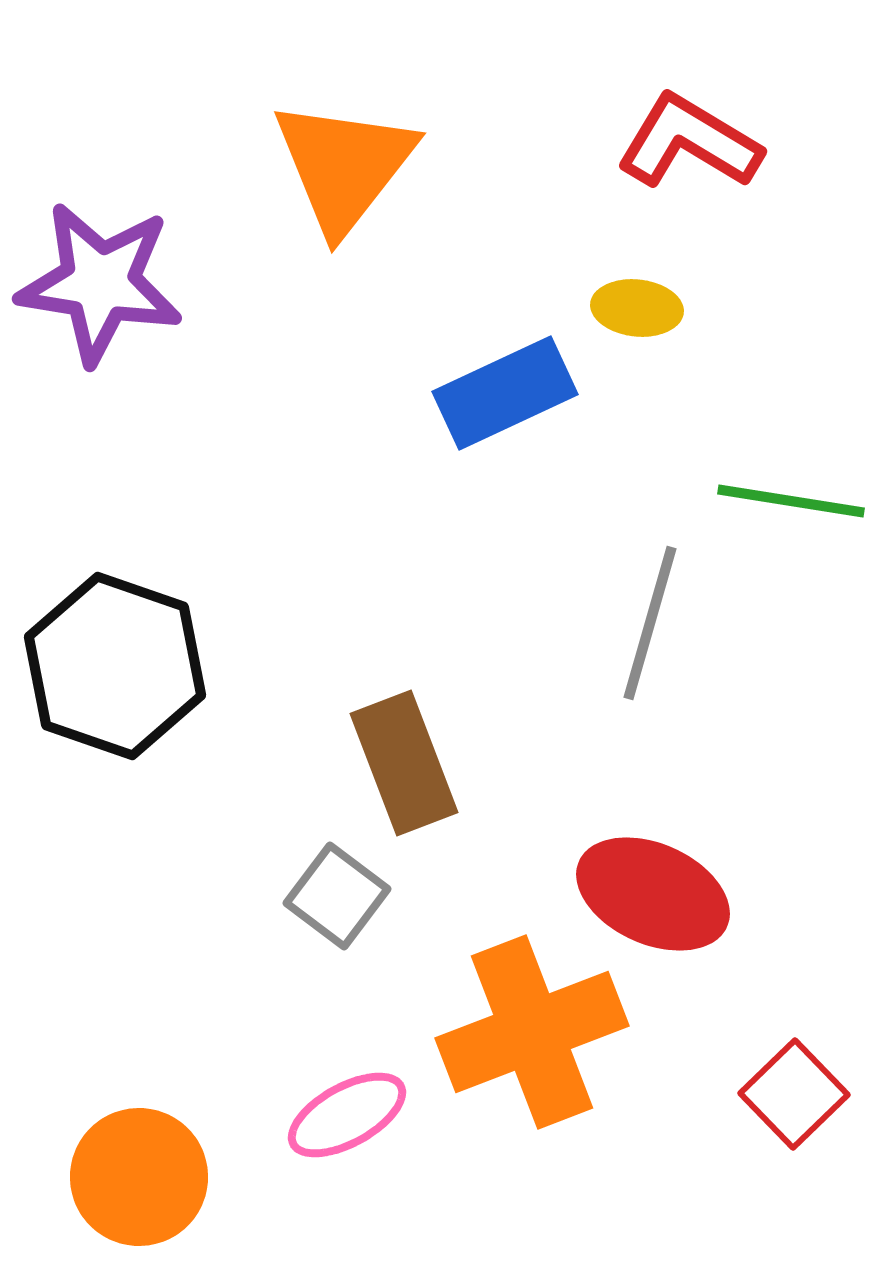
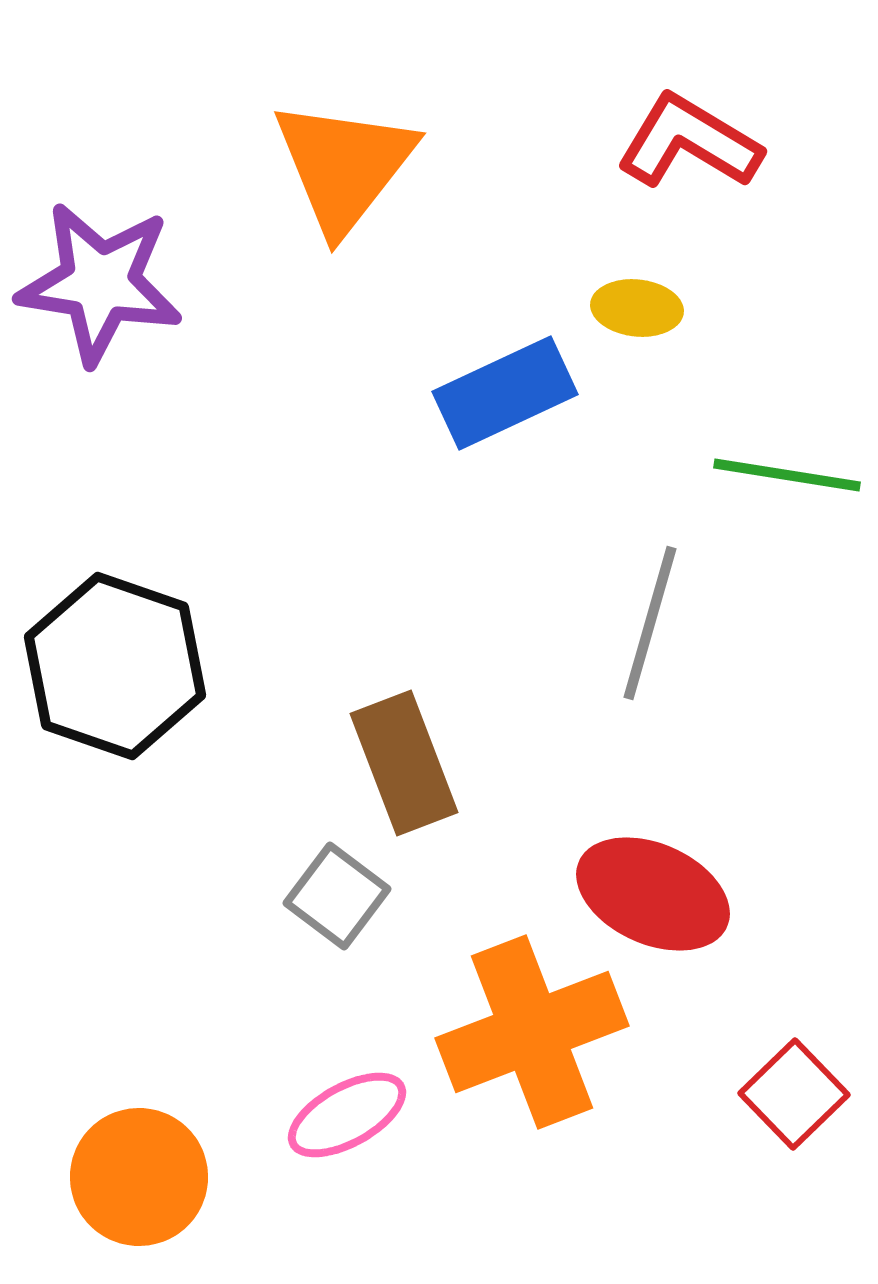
green line: moved 4 px left, 26 px up
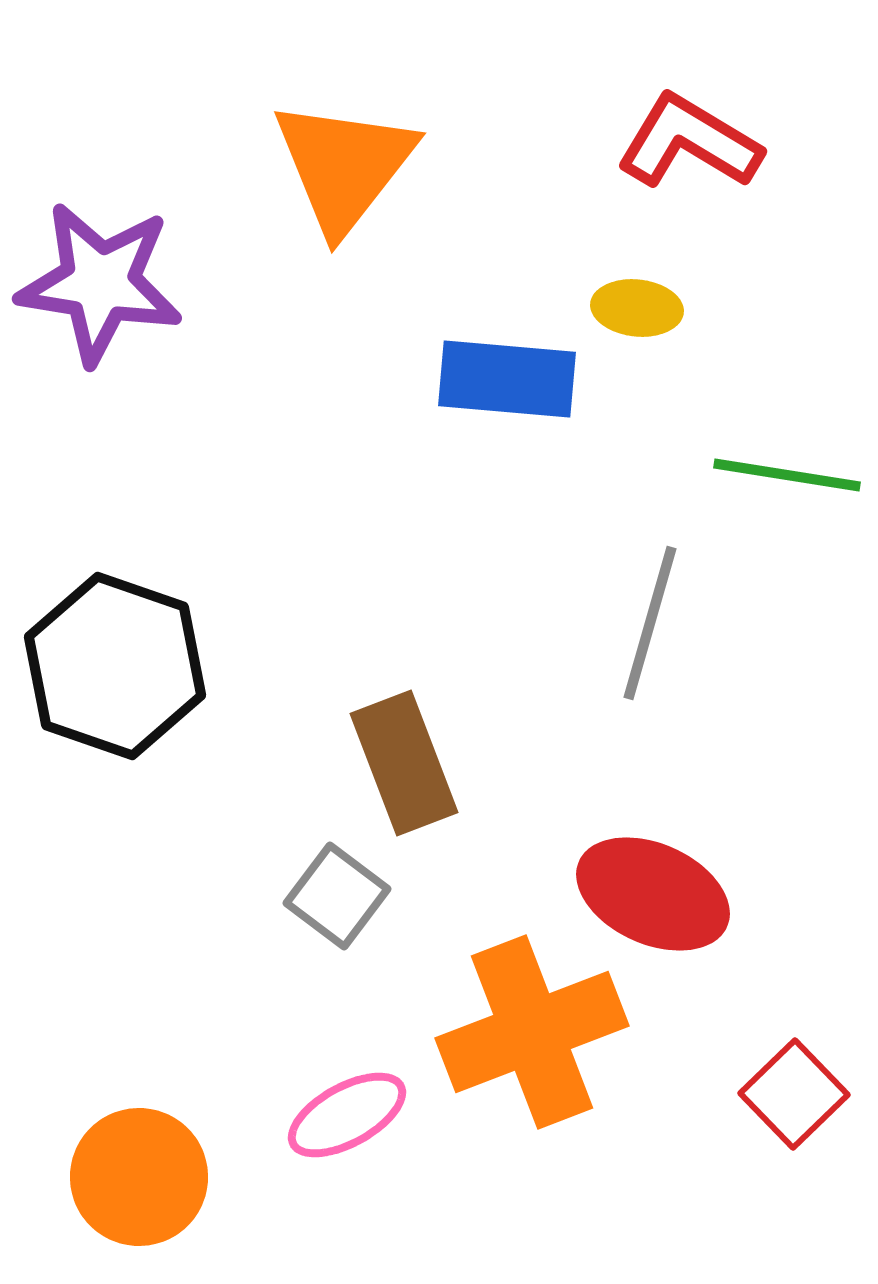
blue rectangle: moved 2 px right, 14 px up; rotated 30 degrees clockwise
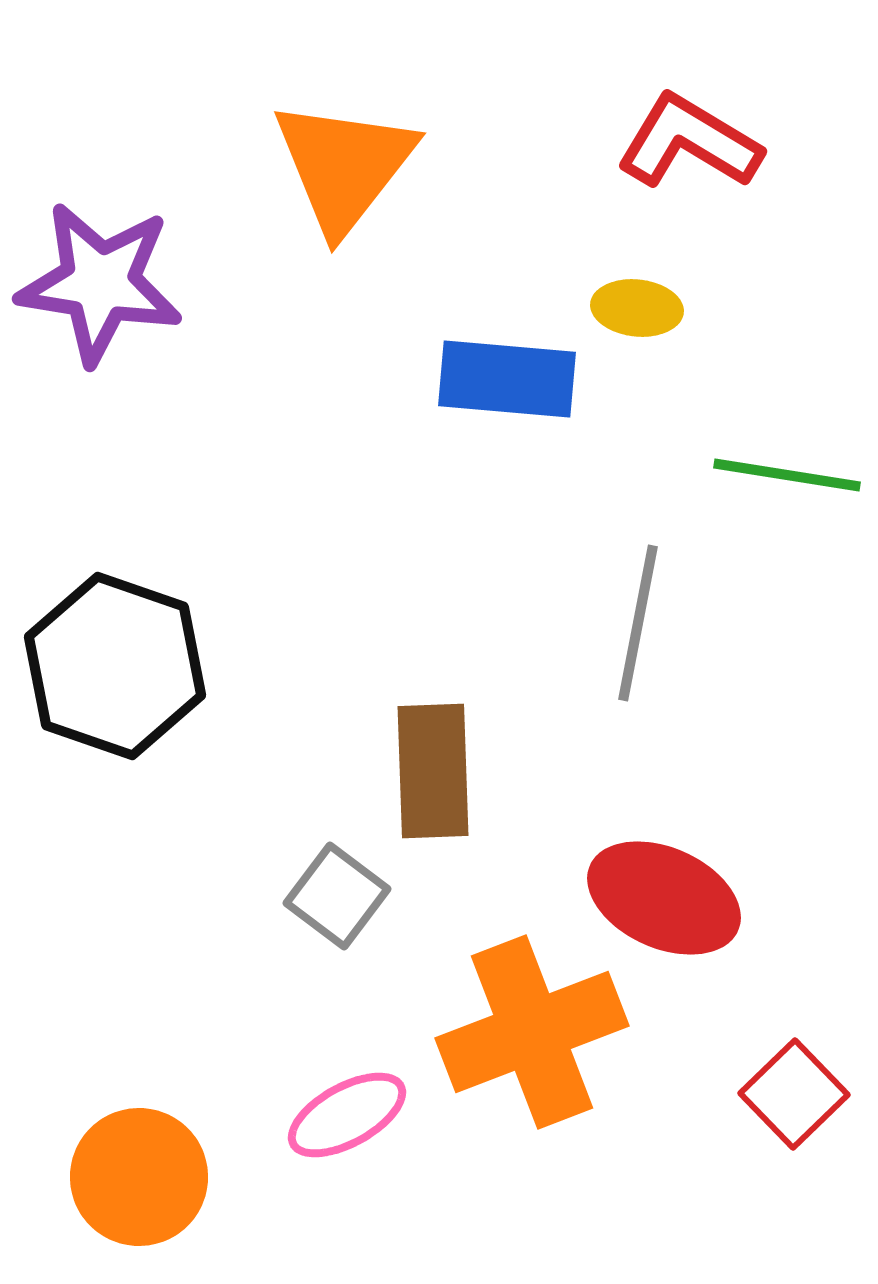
gray line: moved 12 px left; rotated 5 degrees counterclockwise
brown rectangle: moved 29 px right, 8 px down; rotated 19 degrees clockwise
red ellipse: moved 11 px right, 4 px down
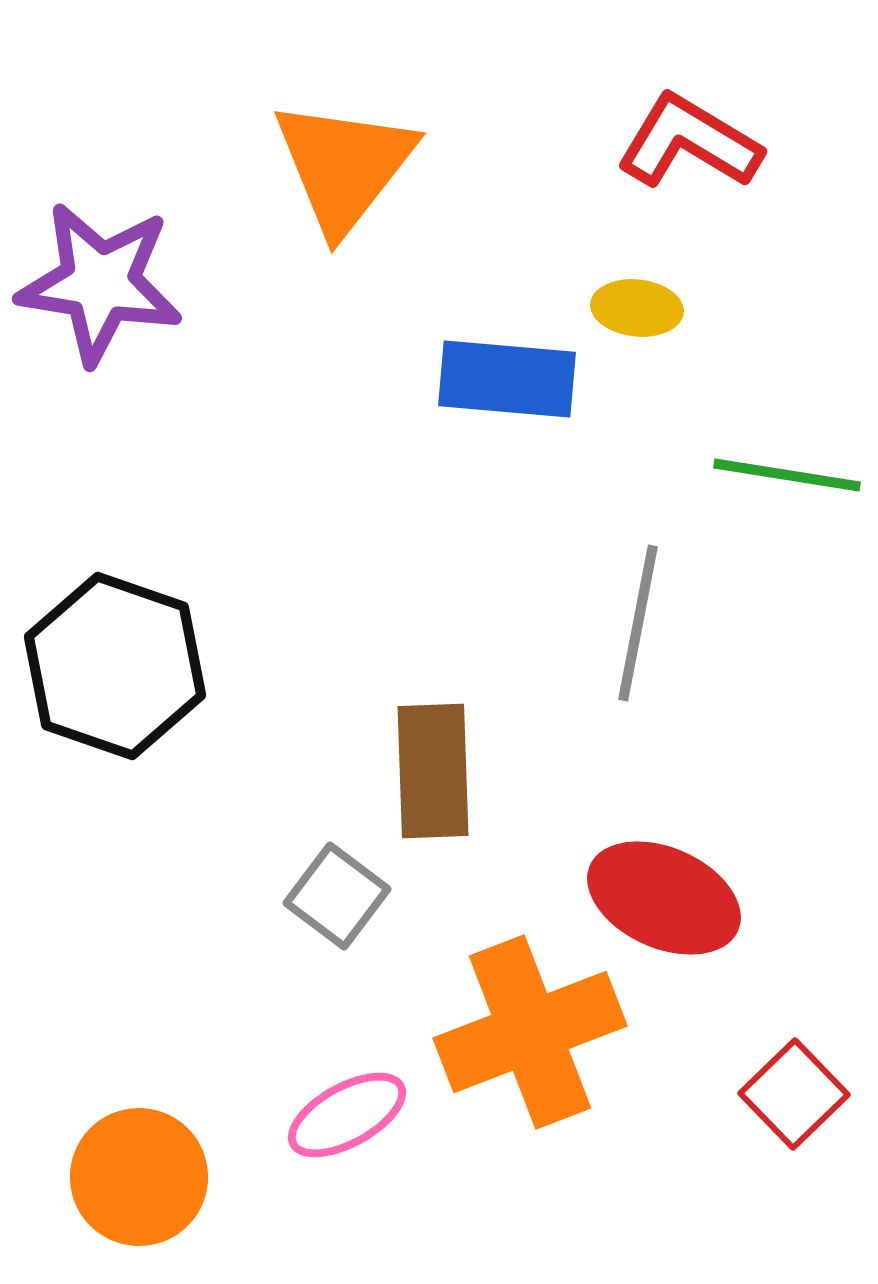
orange cross: moved 2 px left
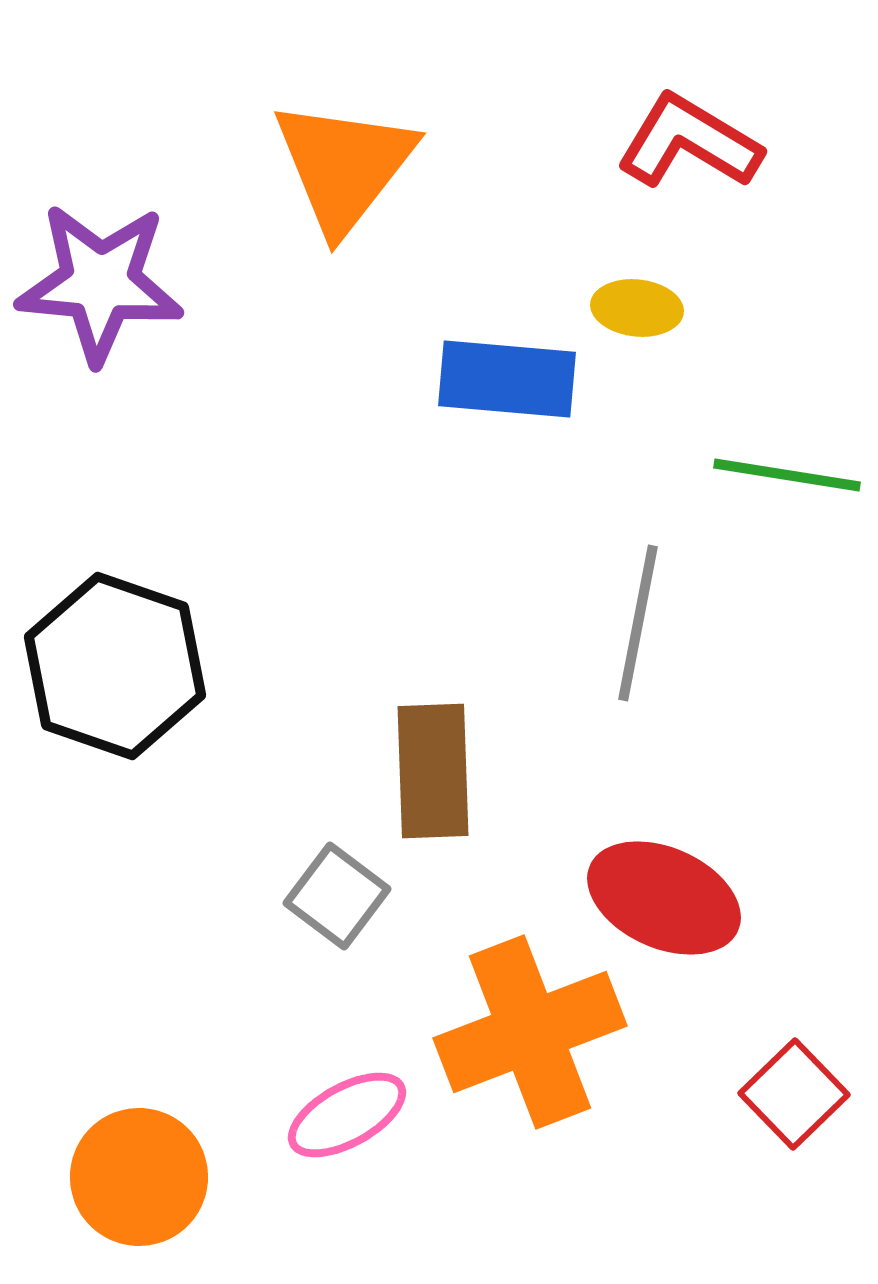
purple star: rotated 4 degrees counterclockwise
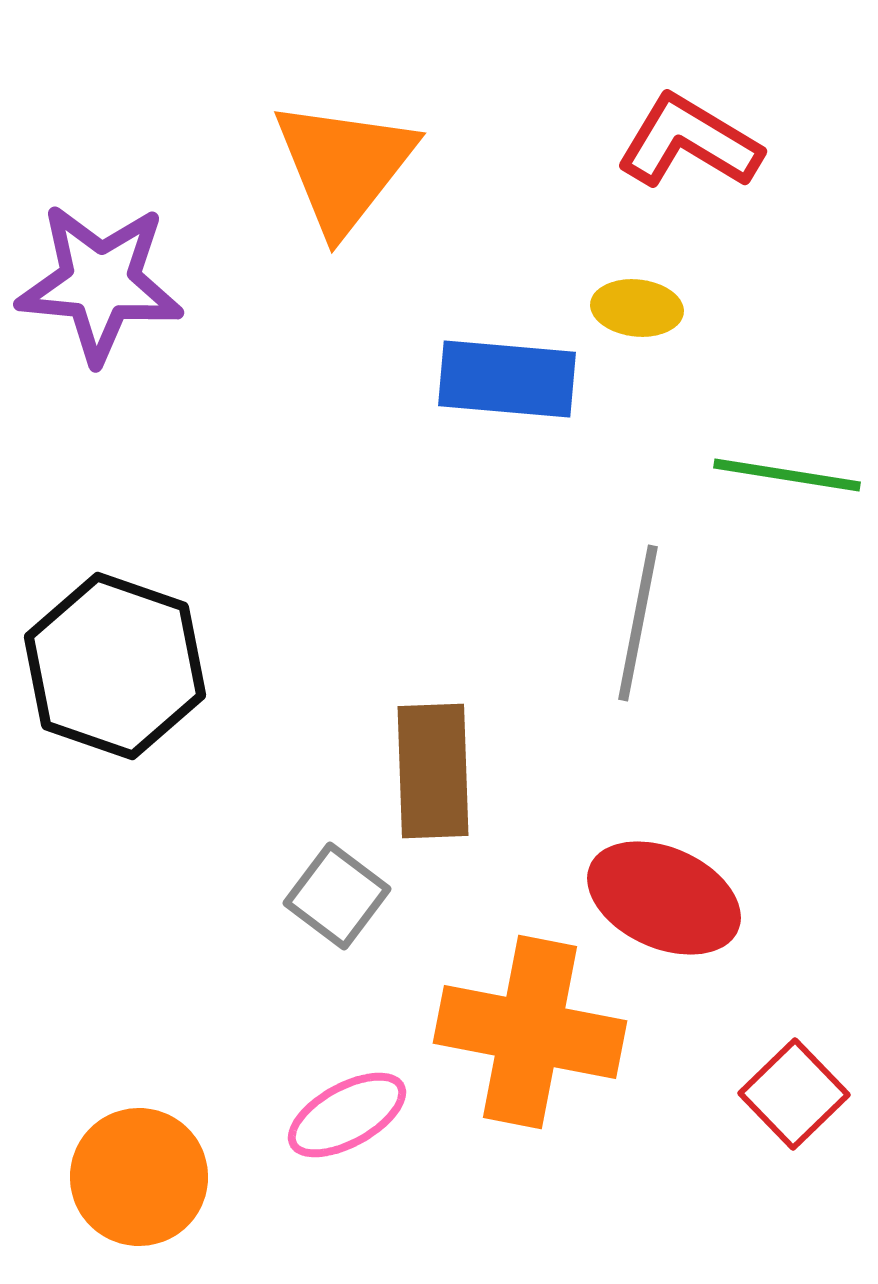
orange cross: rotated 32 degrees clockwise
